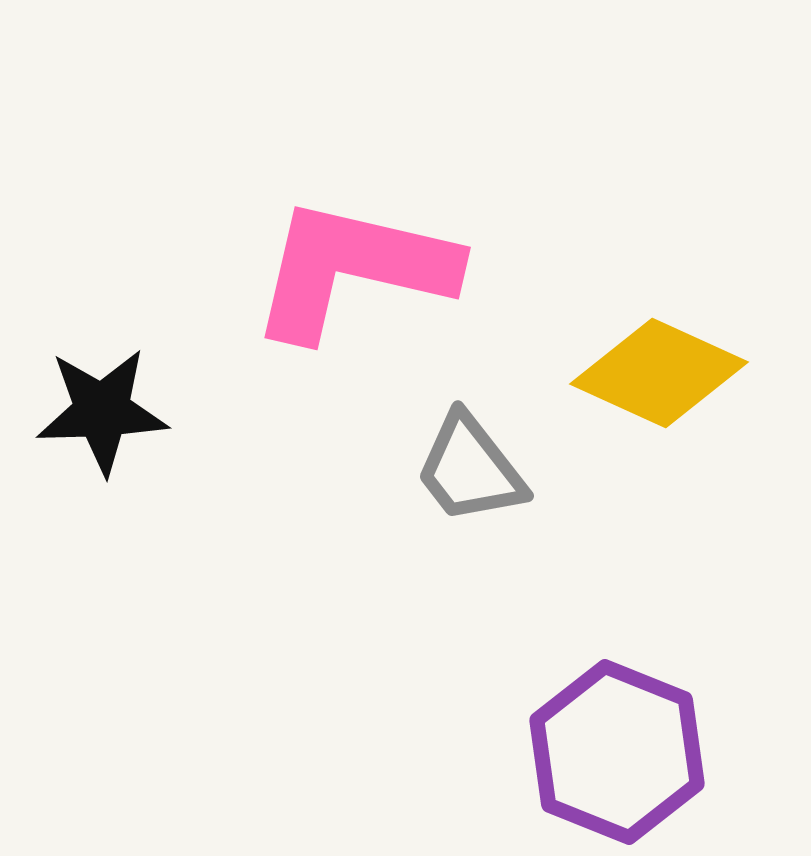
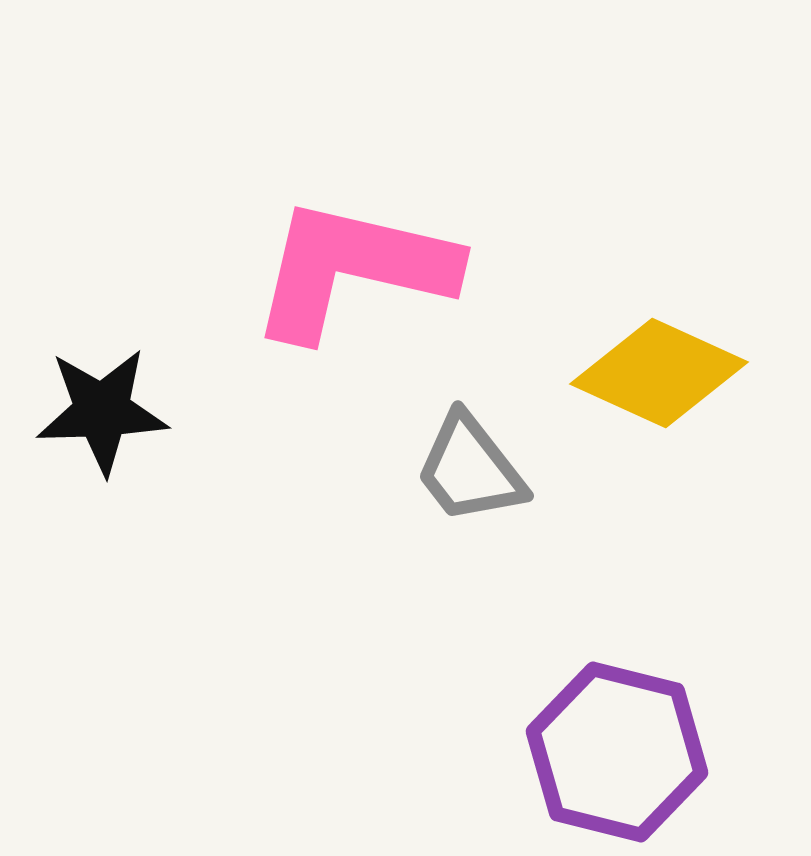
purple hexagon: rotated 8 degrees counterclockwise
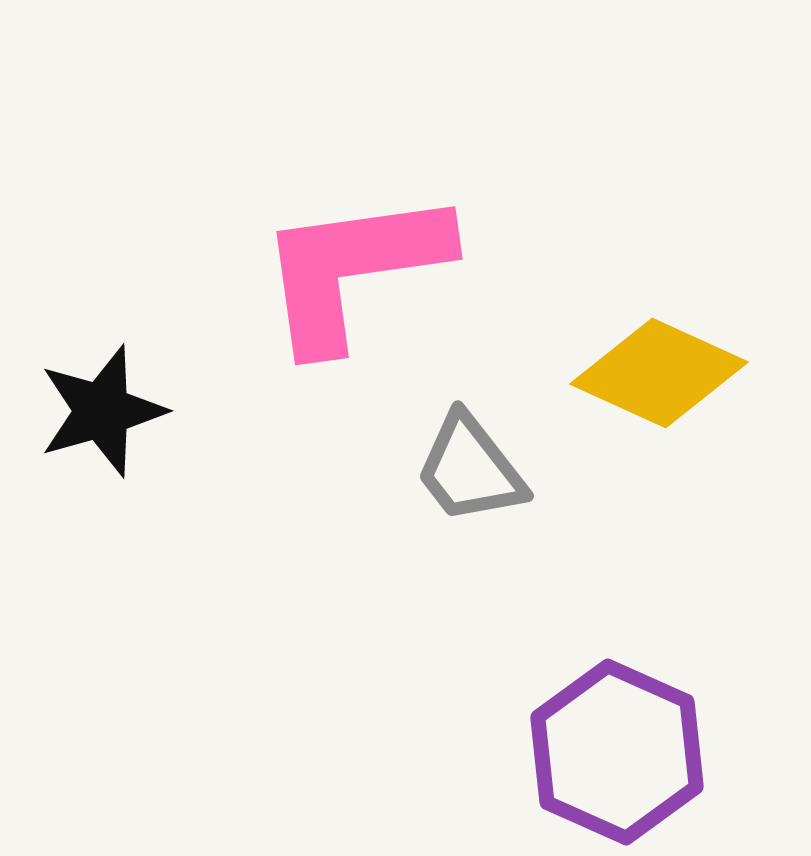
pink L-shape: rotated 21 degrees counterclockwise
black star: rotated 14 degrees counterclockwise
purple hexagon: rotated 10 degrees clockwise
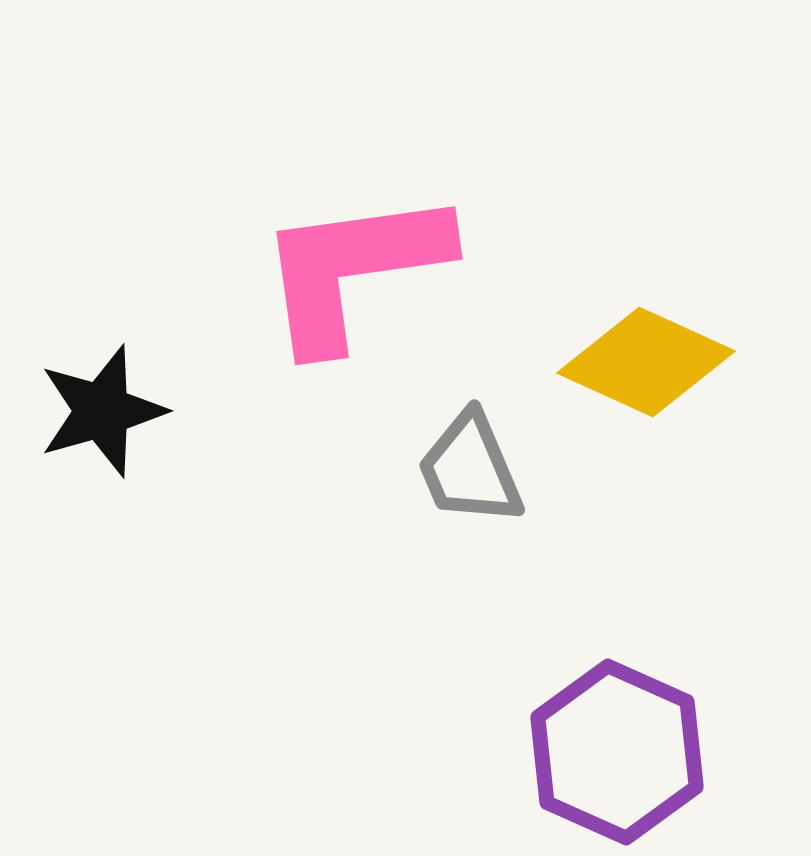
yellow diamond: moved 13 px left, 11 px up
gray trapezoid: rotated 15 degrees clockwise
